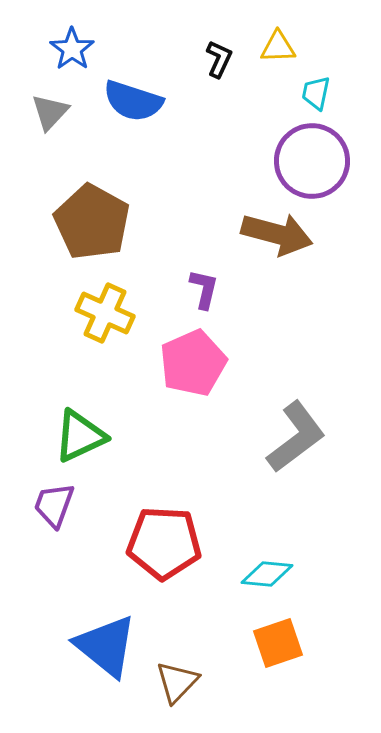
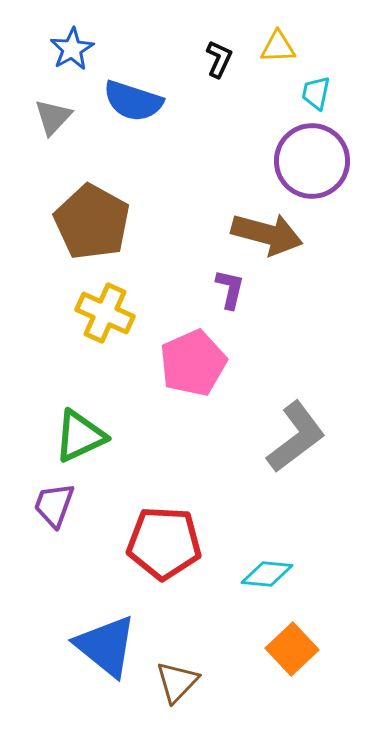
blue star: rotated 6 degrees clockwise
gray triangle: moved 3 px right, 5 px down
brown arrow: moved 10 px left
purple L-shape: moved 26 px right
orange square: moved 14 px right, 6 px down; rotated 24 degrees counterclockwise
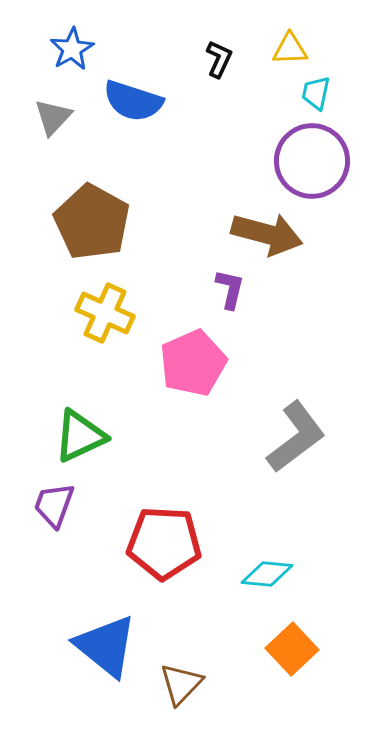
yellow triangle: moved 12 px right, 2 px down
brown triangle: moved 4 px right, 2 px down
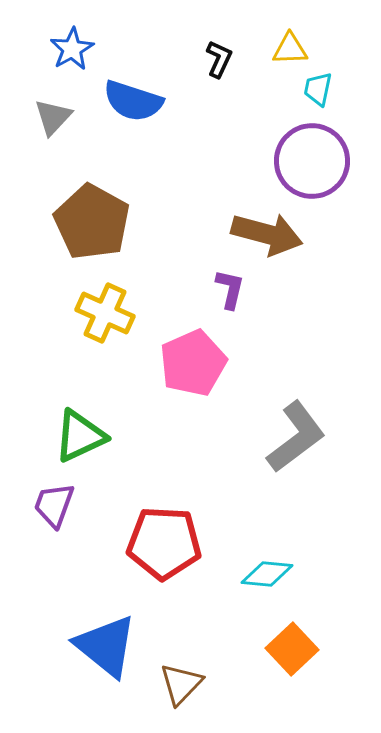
cyan trapezoid: moved 2 px right, 4 px up
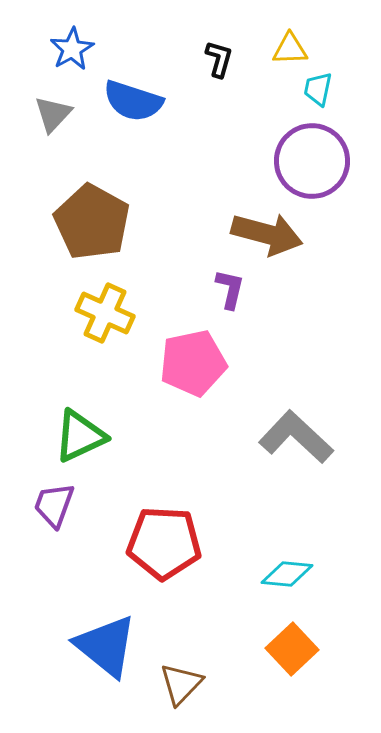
black L-shape: rotated 9 degrees counterclockwise
gray triangle: moved 3 px up
pink pentagon: rotated 12 degrees clockwise
gray L-shape: rotated 100 degrees counterclockwise
cyan diamond: moved 20 px right
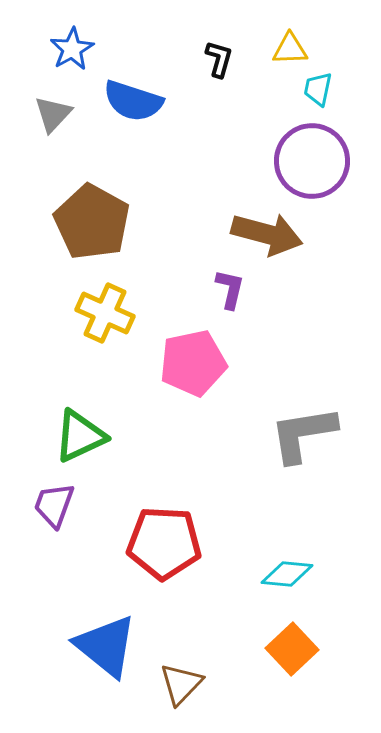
gray L-shape: moved 7 px right, 3 px up; rotated 52 degrees counterclockwise
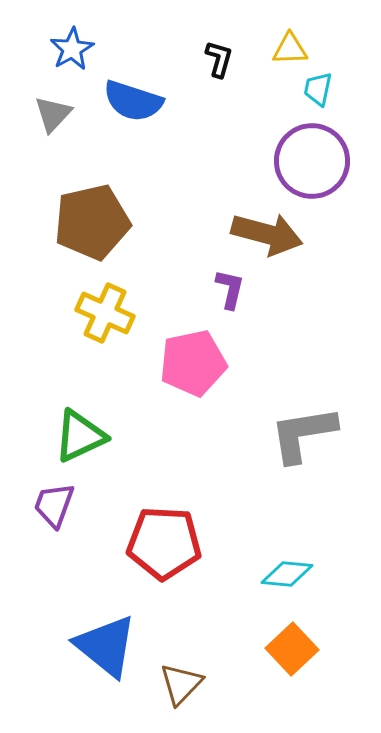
brown pentagon: rotated 30 degrees clockwise
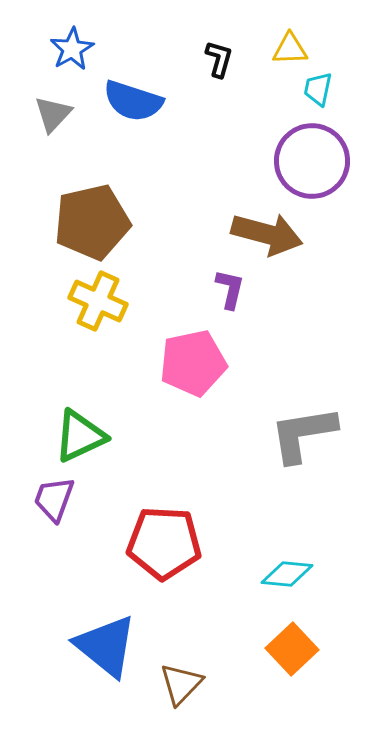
yellow cross: moved 7 px left, 12 px up
purple trapezoid: moved 6 px up
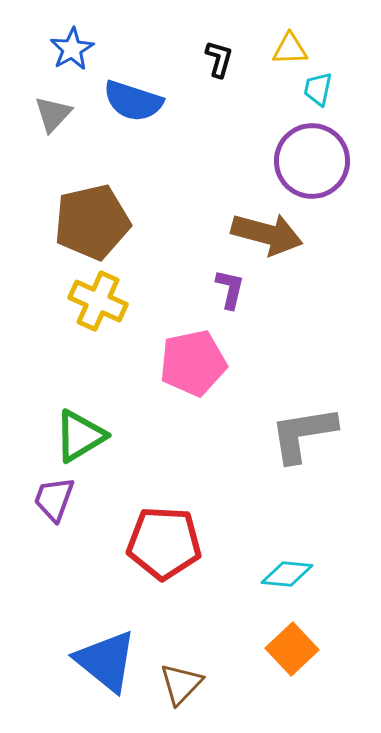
green triangle: rotated 6 degrees counterclockwise
blue triangle: moved 15 px down
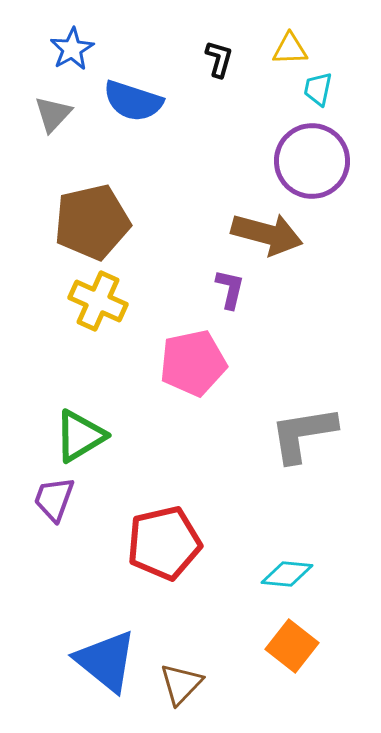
red pentagon: rotated 16 degrees counterclockwise
orange square: moved 3 px up; rotated 9 degrees counterclockwise
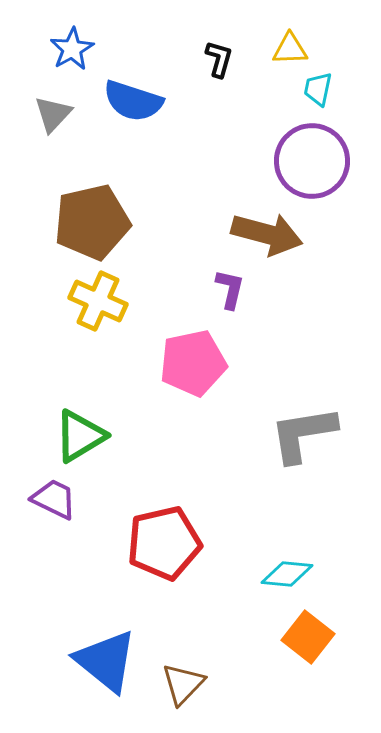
purple trapezoid: rotated 96 degrees clockwise
orange square: moved 16 px right, 9 px up
brown triangle: moved 2 px right
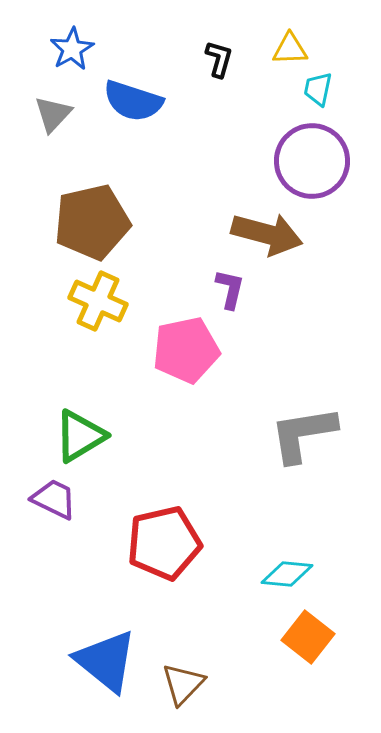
pink pentagon: moved 7 px left, 13 px up
